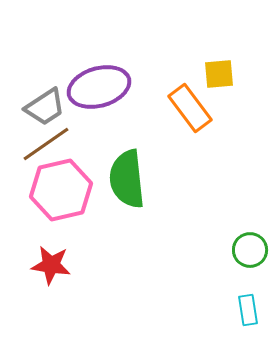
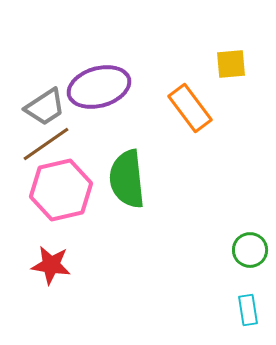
yellow square: moved 12 px right, 10 px up
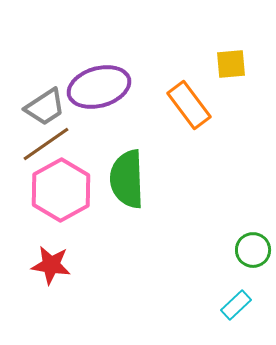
orange rectangle: moved 1 px left, 3 px up
green semicircle: rotated 4 degrees clockwise
pink hexagon: rotated 16 degrees counterclockwise
green circle: moved 3 px right
cyan rectangle: moved 12 px left, 5 px up; rotated 56 degrees clockwise
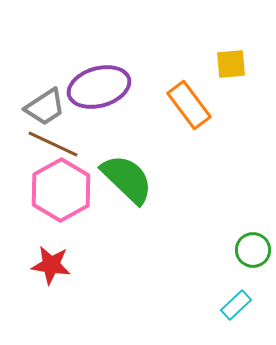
brown line: moved 7 px right; rotated 60 degrees clockwise
green semicircle: rotated 136 degrees clockwise
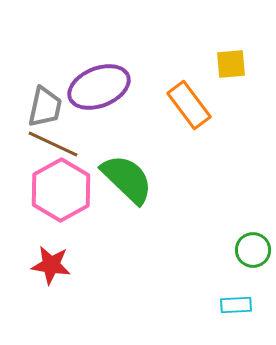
purple ellipse: rotated 6 degrees counterclockwise
gray trapezoid: rotated 45 degrees counterclockwise
cyan rectangle: rotated 40 degrees clockwise
